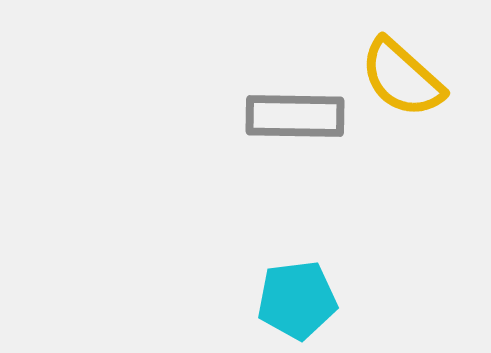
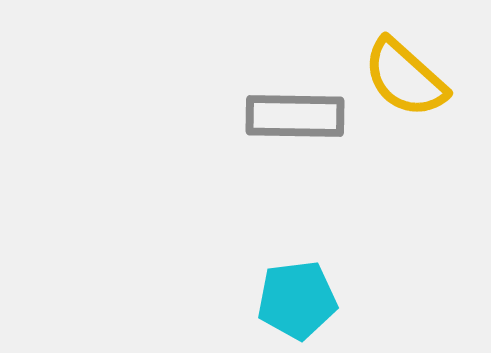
yellow semicircle: moved 3 px right
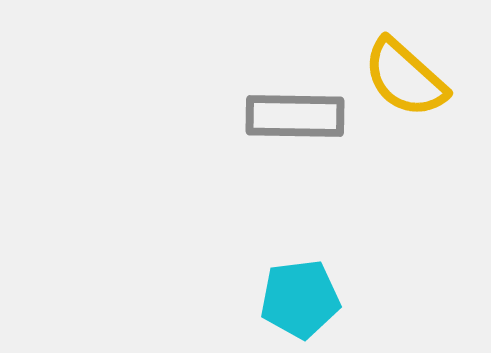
cyan pentagon: moved 3 px right, 1 px up
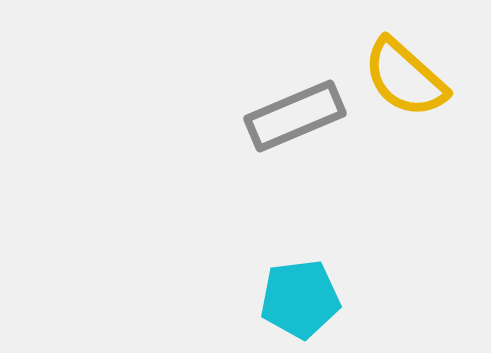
gray rectangle: rotated 24 degrees counterclockwise
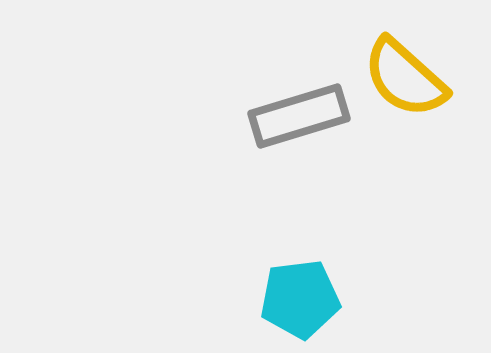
gray rectangle: moved 4 px right; rotated 6 degrees clockwise
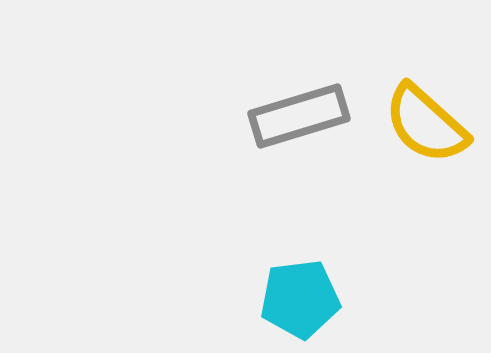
yellow semicircle: moved 21 px right, 46 px down
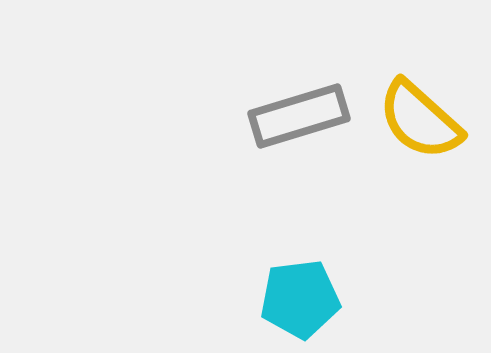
yellow semicircle: moved 6 px left, 4 px up
